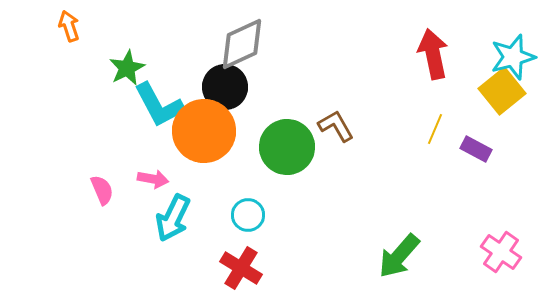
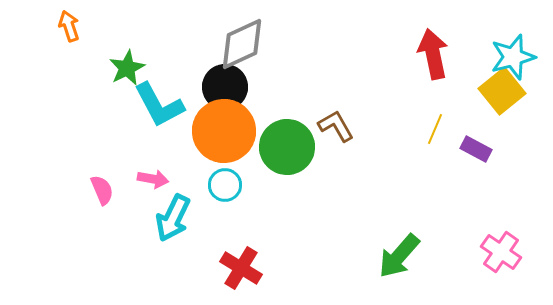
orange circle: moved 20 px right
cyan circle: moved 23 px left, 30 px up
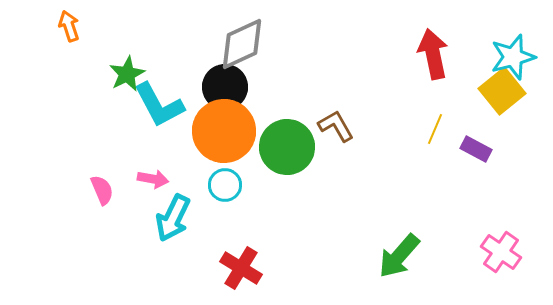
green star: moved 6 px down
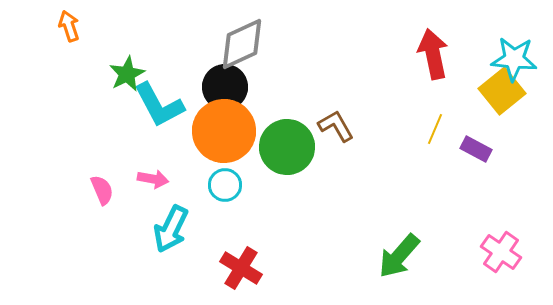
cyan star: moved 1 px right, 2 px down; rotated 21 degrees clockwise
cyan arrow: moved 2 px left, 11 px down
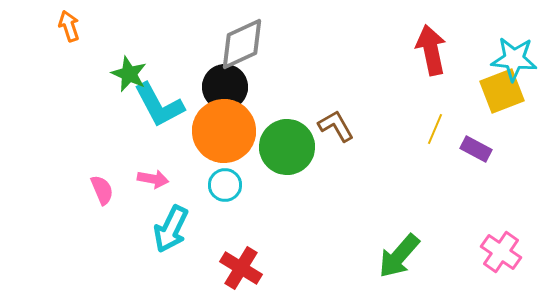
red arrow: moved 2 px left, 4 px up
green star: moved 2 px right; rotated 21 degrees counterclockwise
yellow square: rotated 18 degrees clockwise
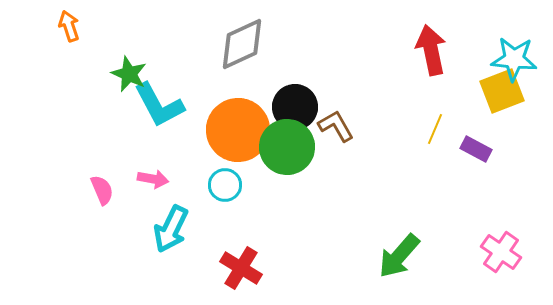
black circle: moved 70 px right, 20 px down
orange circle: moved 14 px right, 1 px up
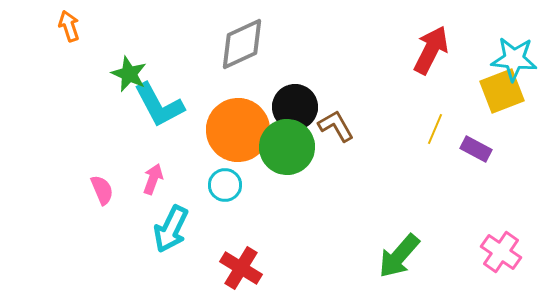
red arrow: rotated 39 degrees clockwise
pink arrow: rotated 80 degrees counterclockwise
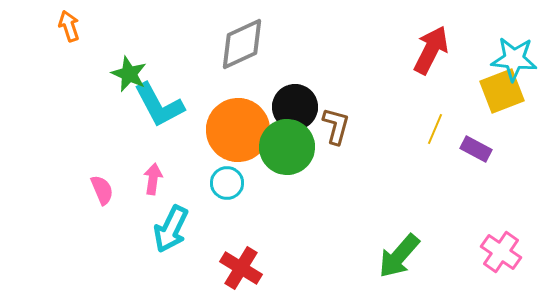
brown L-shape: rotated 45 degrees clockwise
pink arrow: rotated 12 degrees counterclockwise
cyan circle: moved 2 px right, 2 px up
